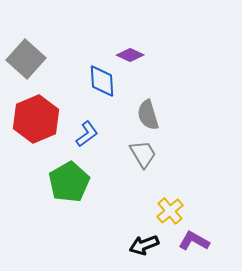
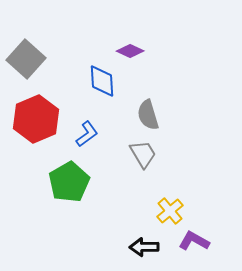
purple diamond: moved 4 px up
black arrow: moved 2 px down; rotated 20 degrees clockwise
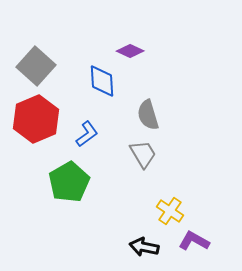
gray square: moved 10 px right, 7 px down
yellow cross: rotated 16 degrees counterclockwise
black arrow: rotated 12 degrees clockwise
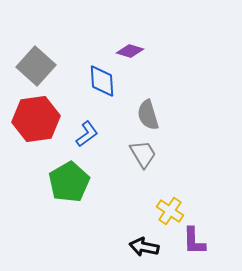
purple diamond: rotated 8 degrees counterclockwise
red hexagon: rotated 15 degrees clockwise
purple L-shape: rotated 120 degrees counterclockwise
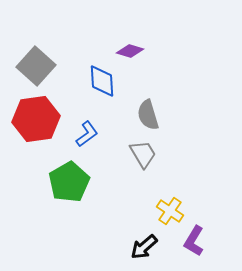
purple L-shape: rotated 32 degrees clockwise
black arrow: rotated 52 degrees counterclockwise
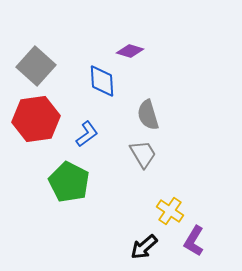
green pentagon: rotated 15 degrees counterclockwise
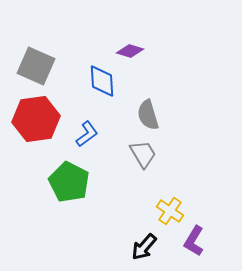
gray square: rotated 18 degrees counterclockwise
black arrow: rotated 8 degrees counterclockwise
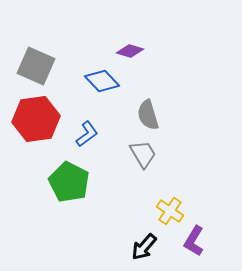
blue diamond: rotated 40 degrees counterclockwise
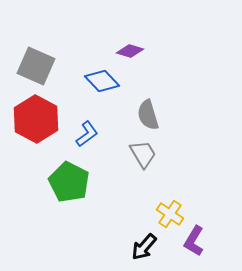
red hexagon: rotated 24 degrees counterclockwise
yellow cross: moved 3 px down
